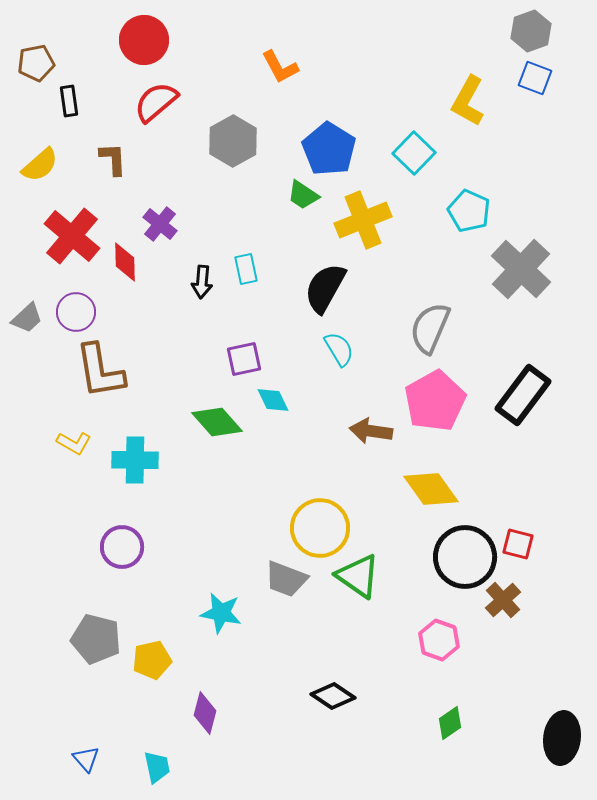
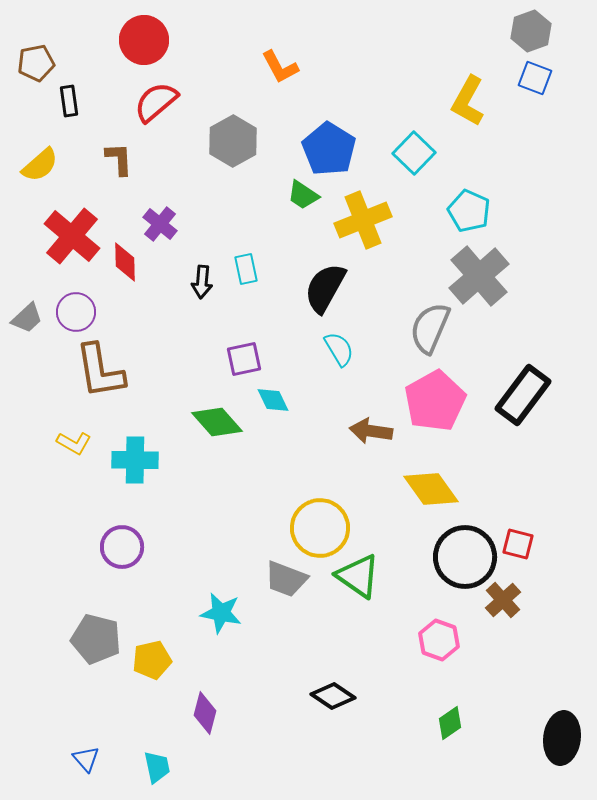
brown L-shape at (113, 159): moved 6 px right
gray cross at (521, 269): moved 42 px left, 7 px down; rotated 6 degrees clockwise
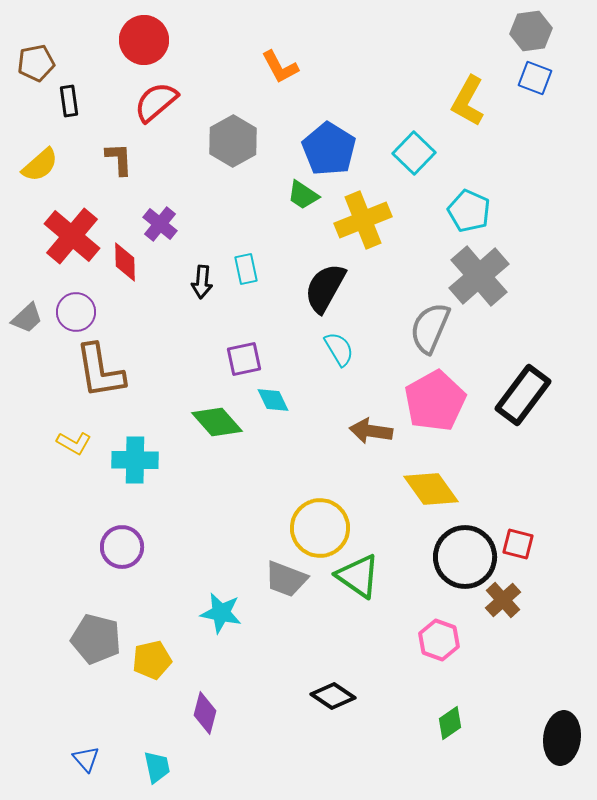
gray hexagon at (531, 31): rotated 12 degrees clockwise
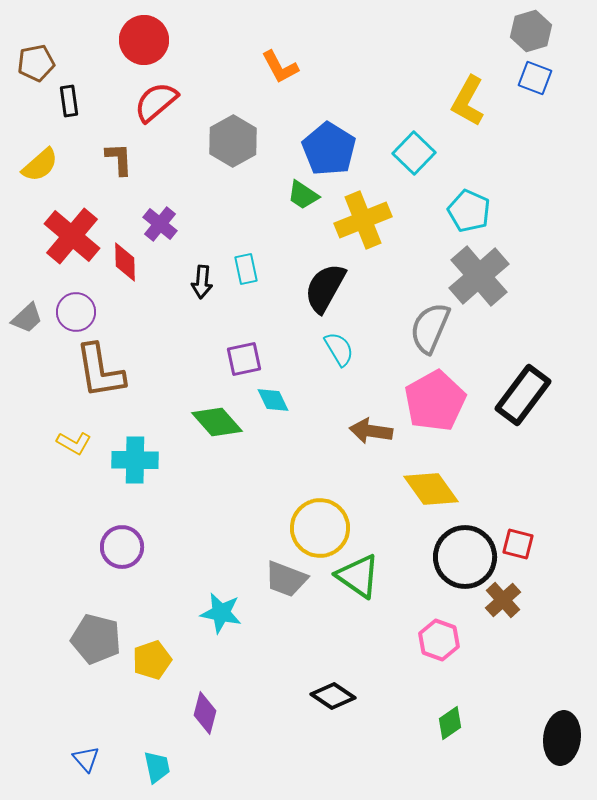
gray hexagon at (531, 31): rotated 9 degrees counterclockwise
yellow pentagon at (152, 660): rotated 6 degrees counterclockwise
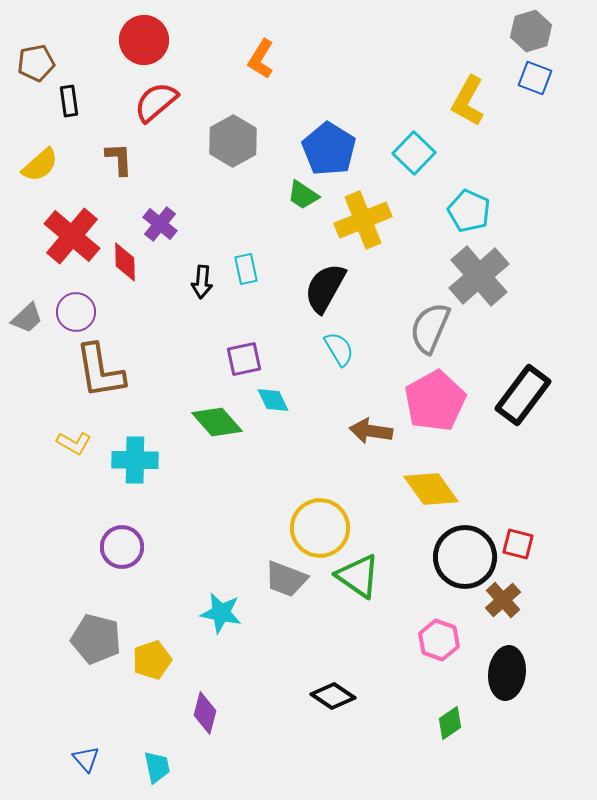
orange L-shape at (280, 67): moved 19 px left, 8 px up; rotated 60 degrees clockwise
black ellipse at (562, 738): moved 55 px left, 65 px up
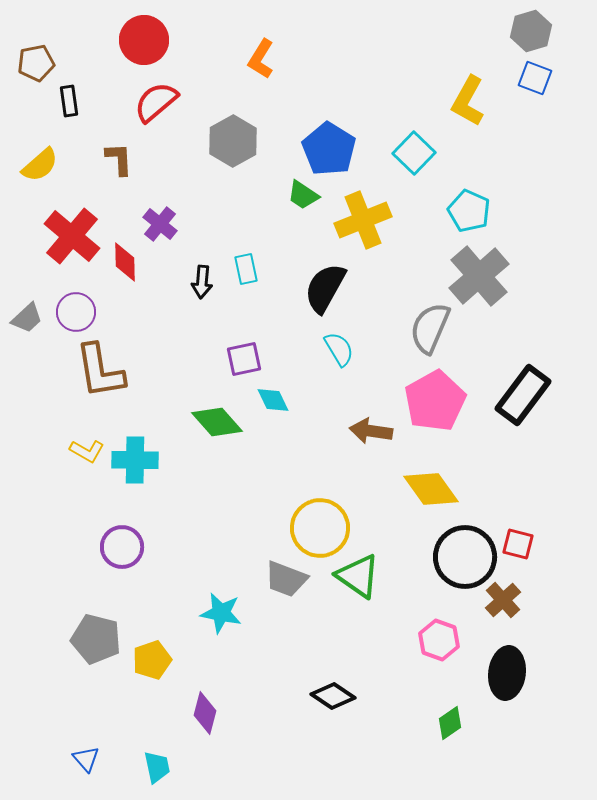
yellow L-shape at (74, 443): moved 13 px right, 8 px down
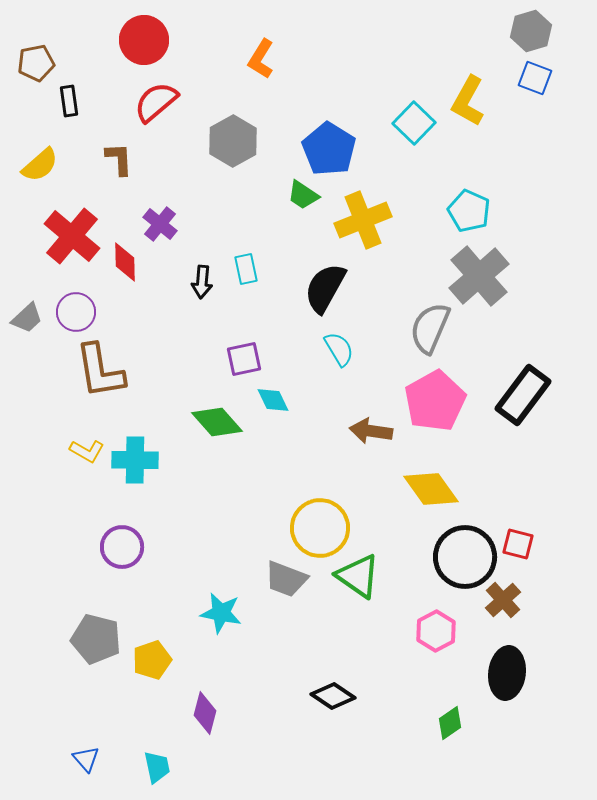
cyan square at (414, 153): moved 30 px up
pink hexagon at (439, 640): moved 3 px left, 9 px up; rotated 12 degrees clockwise
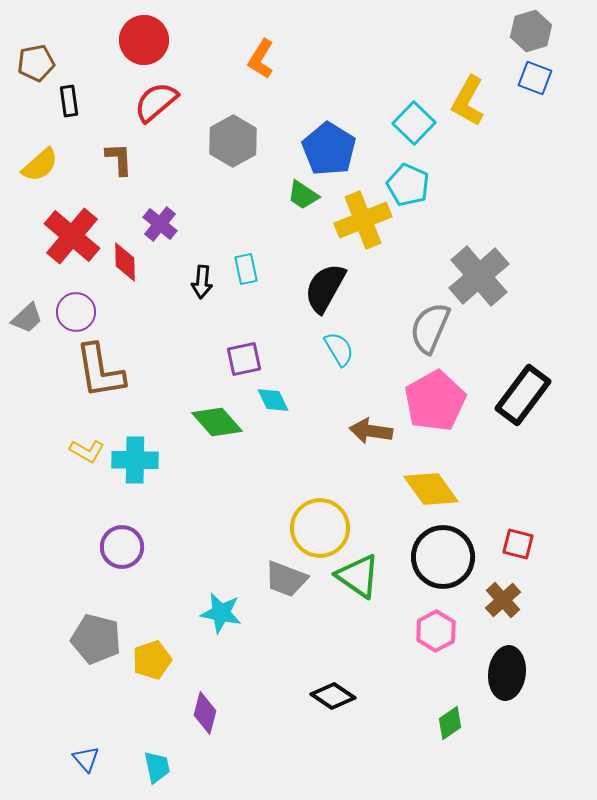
cyan pentagon at (469, 211): moved 61 px left, 26 px up
black circle at (465, 557): moved 22 px left
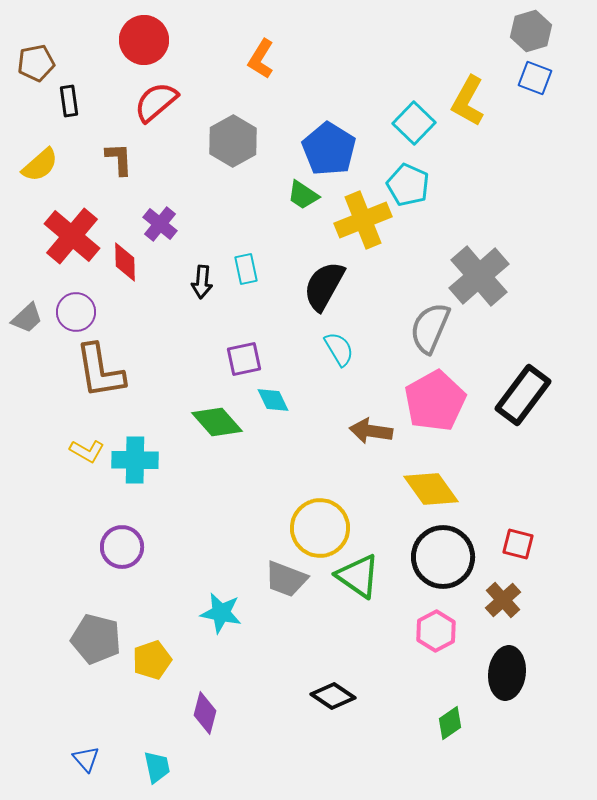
black semicircle at (325, 288): moved 1 px left, 2 px up
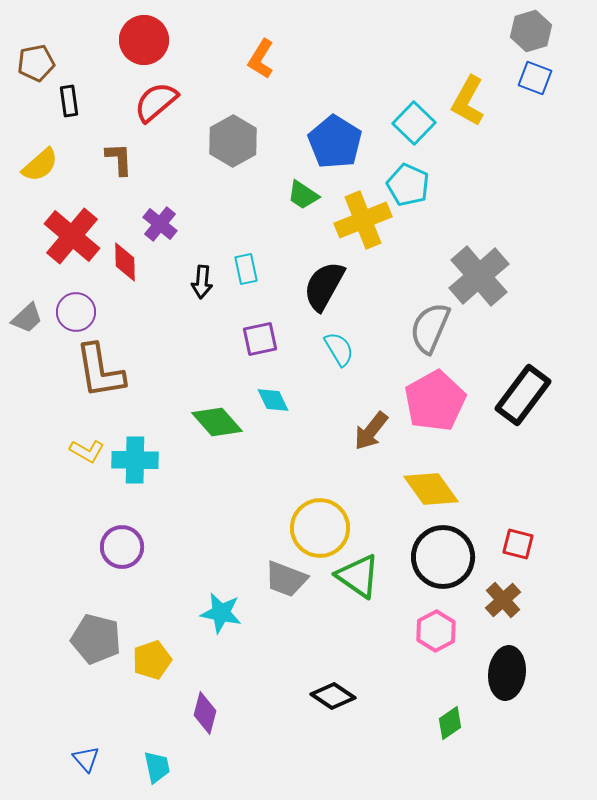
blue pentagon at (329, 149): moved 6 px right, 7 px up
purple square at (244, 359): moved 16 px right, 20 px up
brown arrow at (371, 431): rotated 60 degrees counterclockwise
